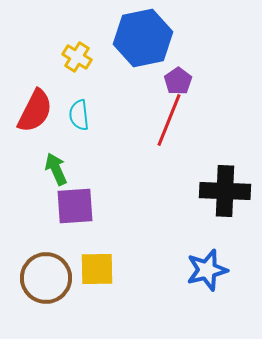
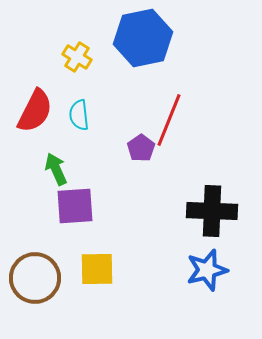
purple pentagon: moved 37 px left, 67 px down
black cross: moved 13 px left, 20 px down
brown circle: moved 11 px left
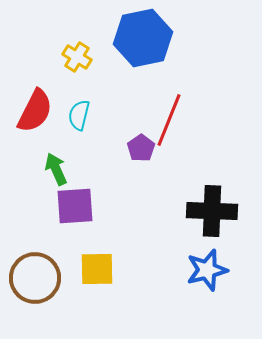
cyan semicircle: rotated 20 degrees clockwise
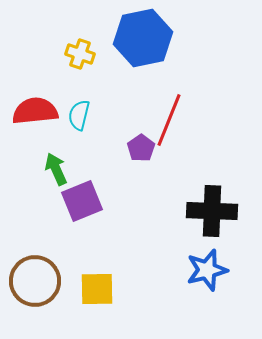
yellow cross: moved 3 px right, 3 px up; rotated 12 degrees counterclockwise
red semicircle: rotated 123 degrees counterclockwise
purple square: moved 7 px right, 5 px up; rotated 18 degrees counterclockwise
yellow square: moved 20 px down
brown circle: moved 3 px down
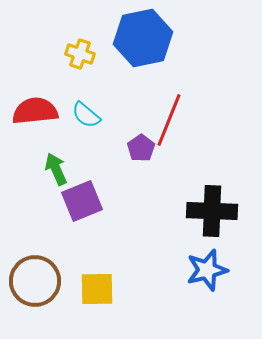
cyan semicircle: moved 7 px right; rotated 64 degrees counterclockwise
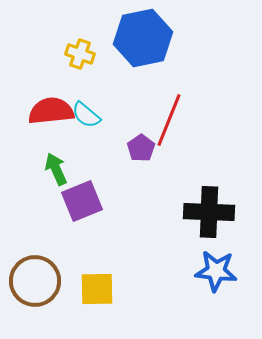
red semicircle: moved 16 px right
black cross: moved 3 px left, 1 px down
blue star: moved 9 px right, 1 px down; rotated 21 degrees clockwise
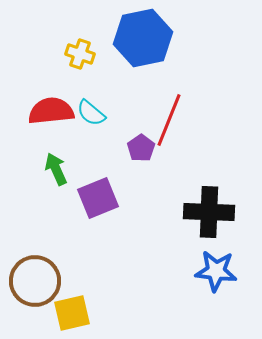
cyan semicircle: moved 5 px right, 2 px up
purple square: moved 16 px right, 3 px up
yellow square: moved 25 px left, 24 px down; rotated 12 degrees counterclockwise
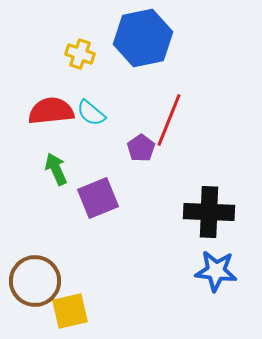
yellow square: moved 2 px left, 2 px up
